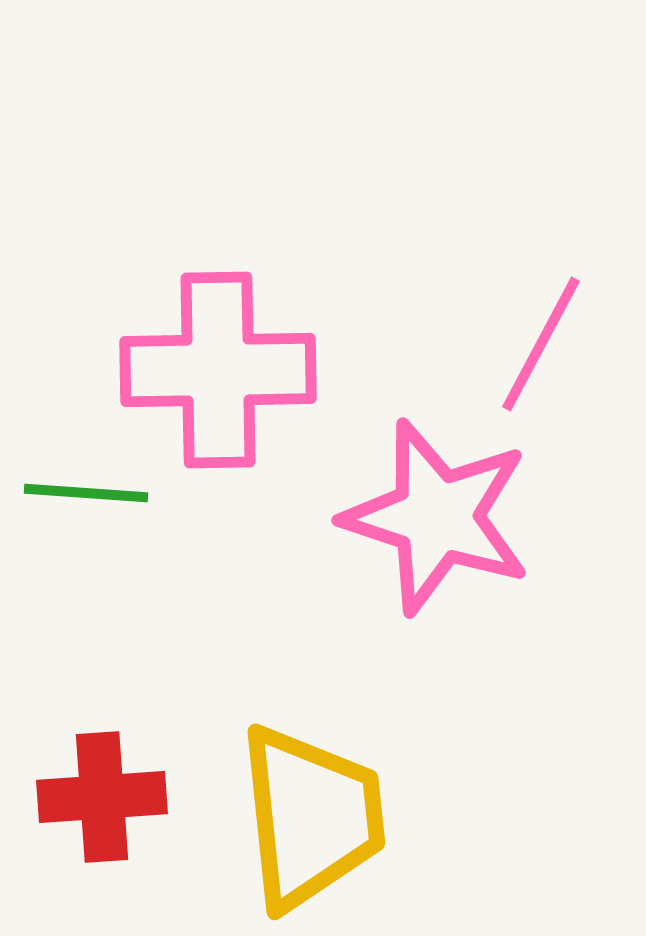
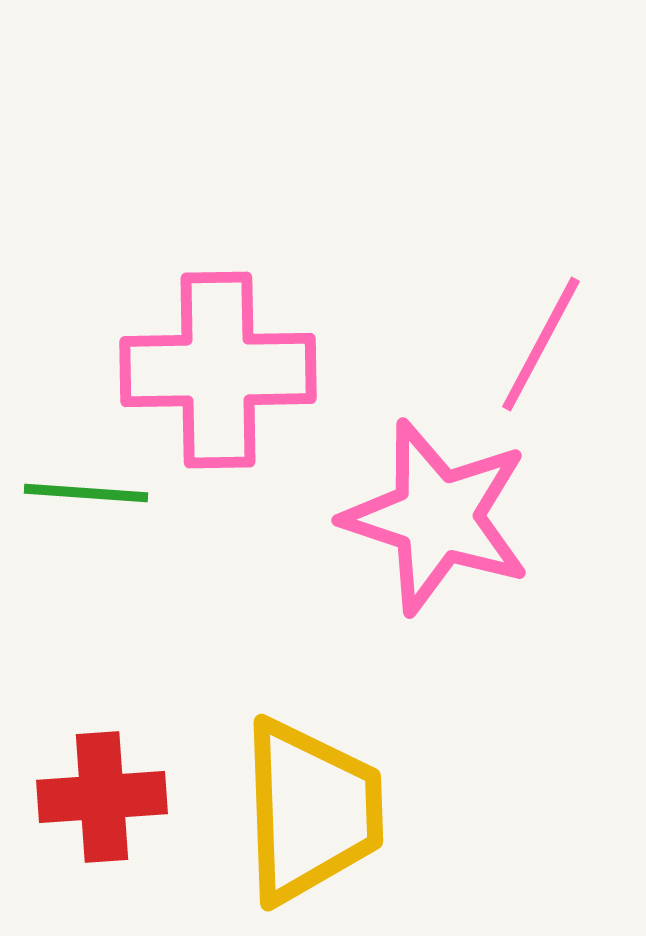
yellow trapezoid: moved 6 px up; rotated 4 degrees clockwise
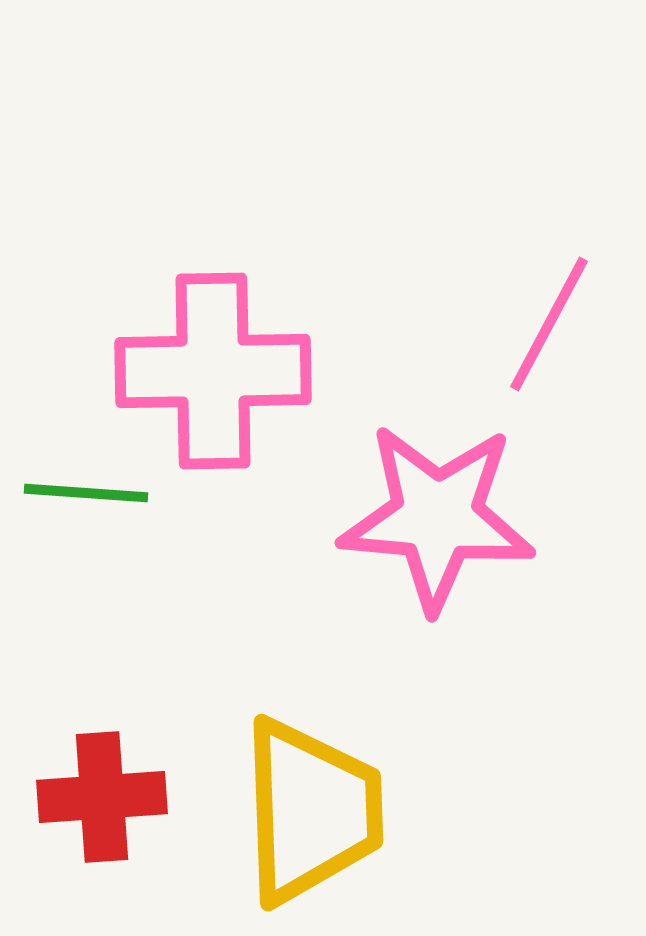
pink line: moved 8 px right, 20 px up
pink cross: moved 5 px left, 1 px down
pink star: rotated 13 degrees counterclockwise
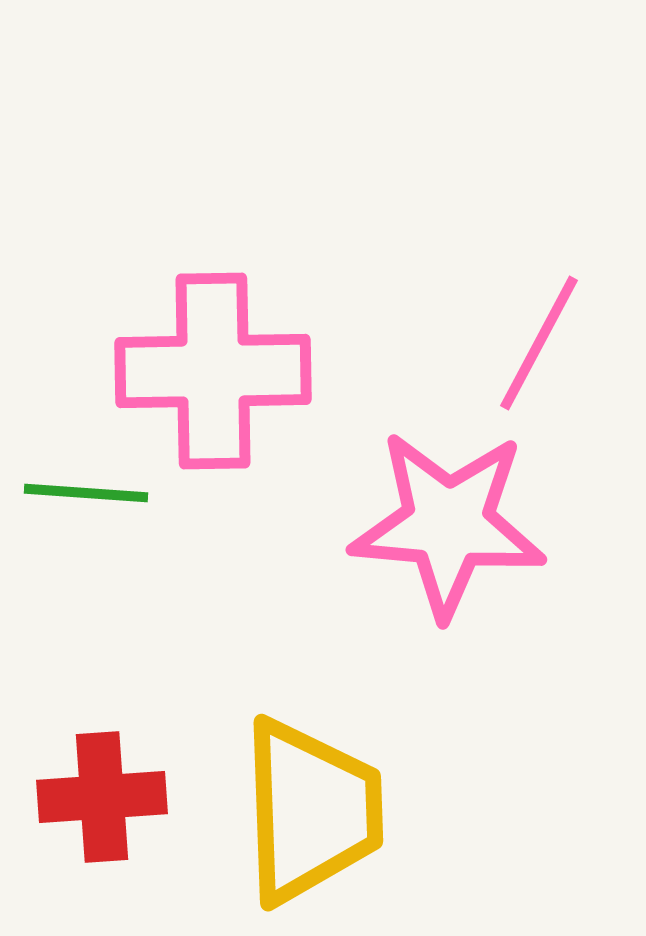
pink line: moved 10 px left, 19 px down
pink star: moved 11 px right, 7 px down
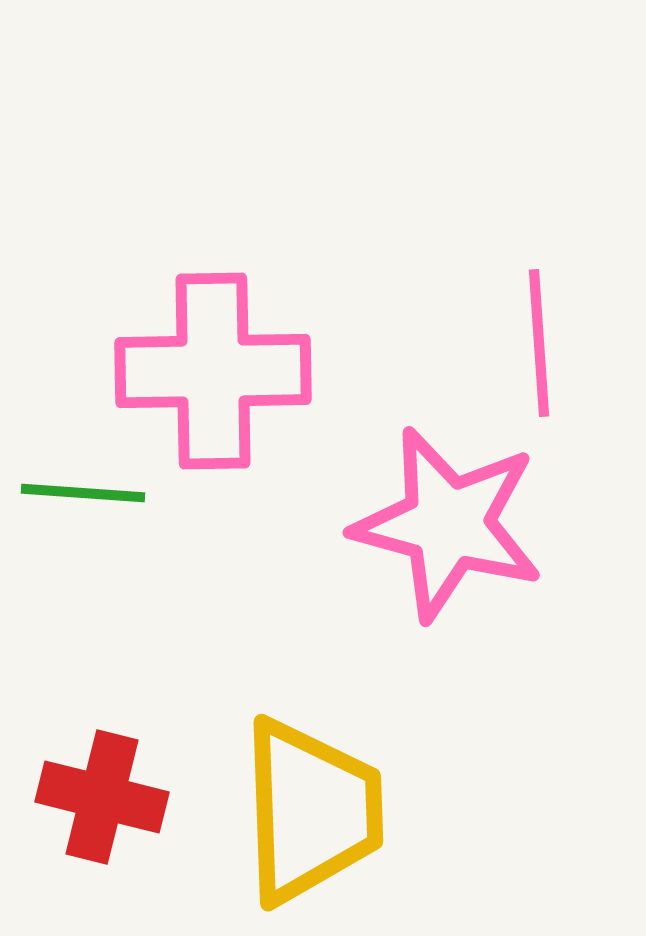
pink line: rotated 32 degrees counterclockwise
green line: moved 3 px left
pink star: rotated 10 degrees clockwise
red cross: rotated 18 degrees clockwise
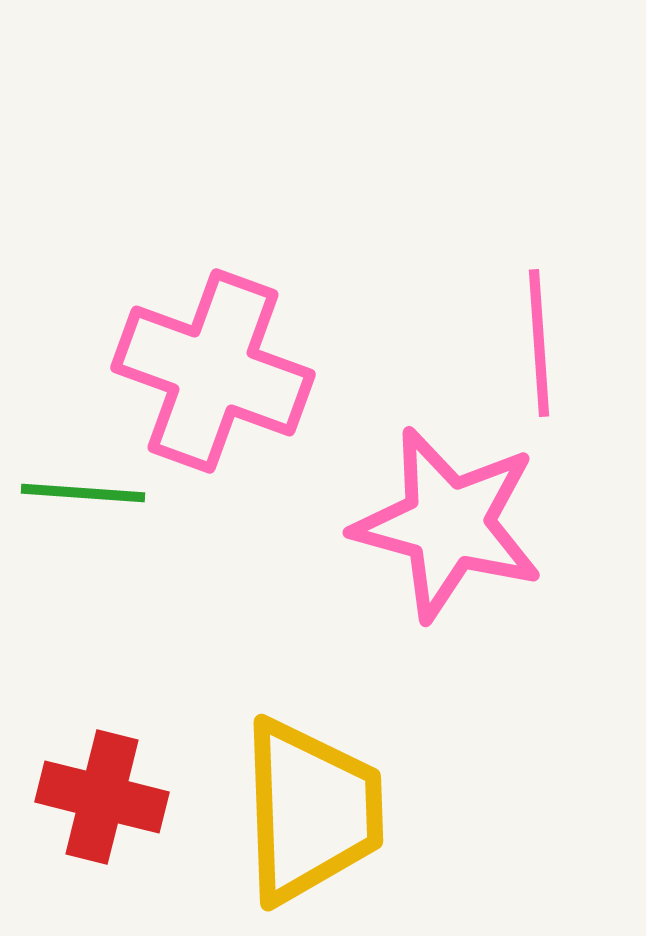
pink cross: rotated 21 degrees clockwise
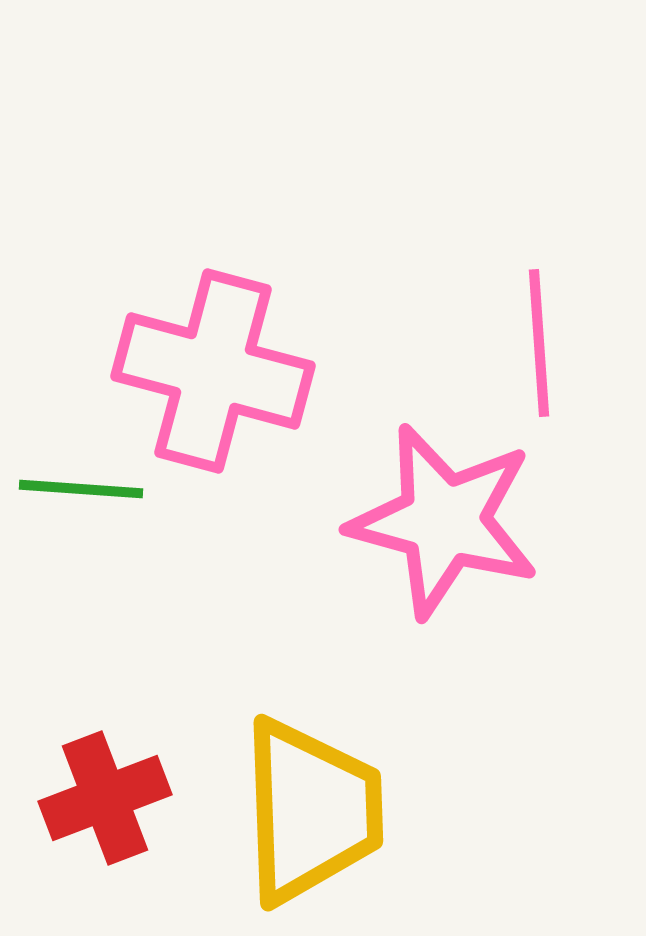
pink cross: rotated 5 degrees counterclockwise
green line: moved 2 px left, 4 px up
pink star: moved 4 px left, 3 px up
red cross: moved 3 px right, 1 px down; rotated 35 degrees counterclockwise
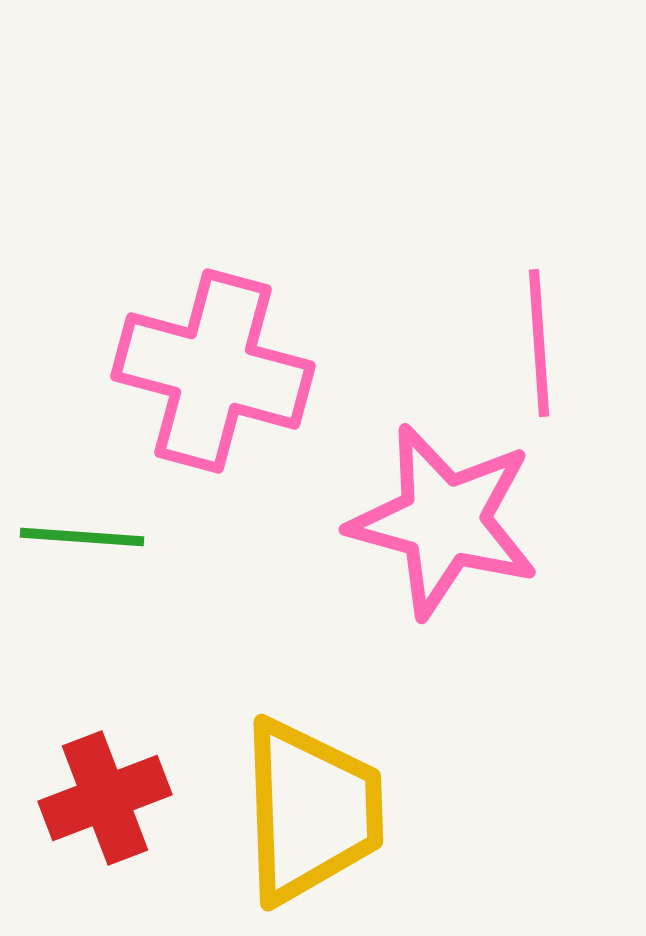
green line: moved 1 px right, 48 px down
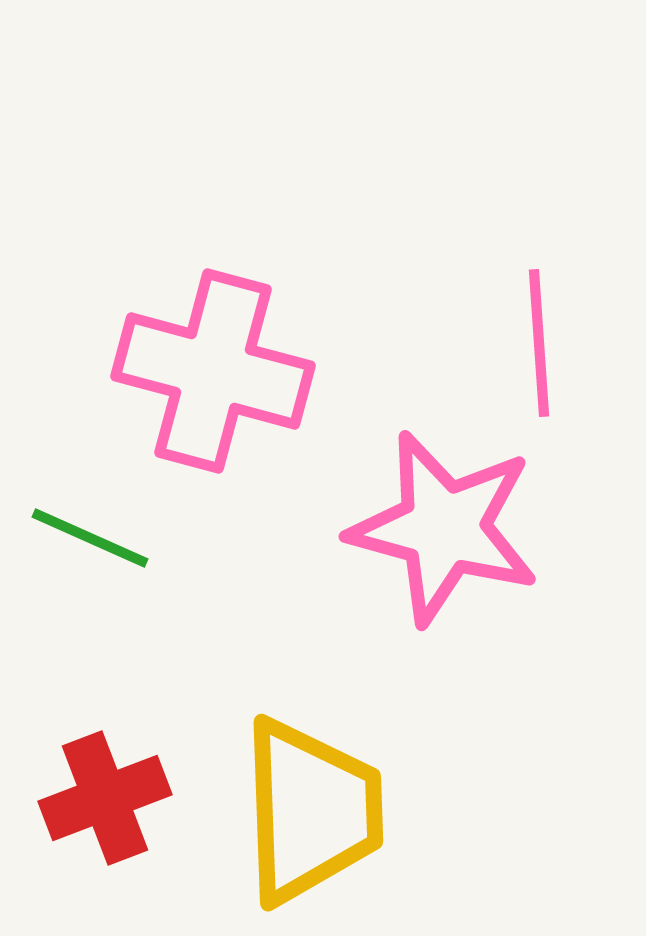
pink star: moved 7 px down
green line: moved 8 px right, 1 px down; rotated 20 degrees clockwise
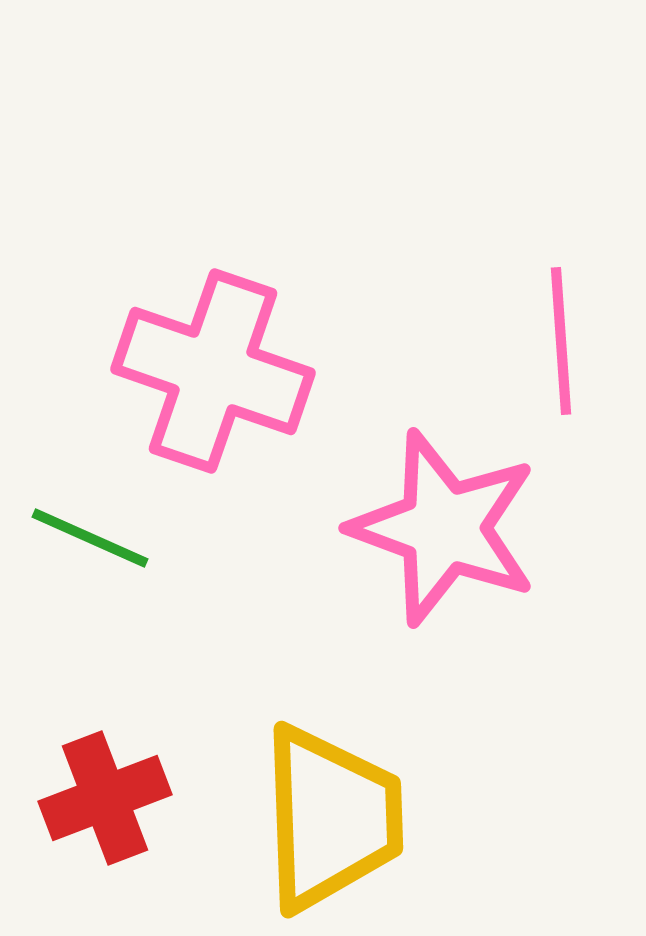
pink line: moved 22 px right, 2 px up
pink cross: rotated 4 degrees clockwise
pink star: rotated 5 degrees clockwise
yellow trapezoid: moved 20 px right, 7 px down
